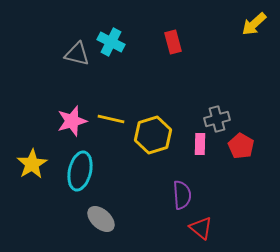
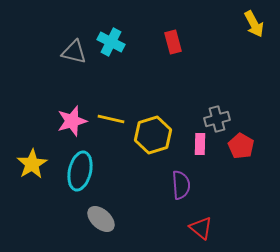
yellow arrow: rotated 76 degrees counterclockwise
gray triangle: moved 3 px left, 2 px up
purple semicircle: moved 1 px left, 10 px up
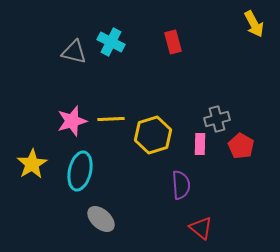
yellow line: rotated 16 degrees counterclockwise
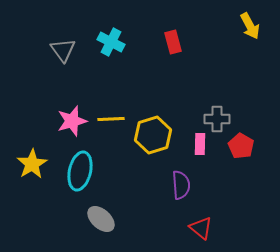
yellow arrow: moved 4 px left, 2 px down
gray triangle: moved 11 px left, 2 px up; rotated 40 degrees clockwise
gray cross: rotated 15 degrees clockwise
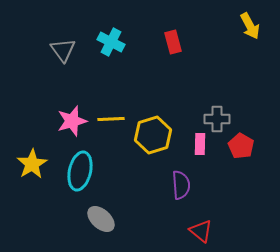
red triangle: moved 3 px down
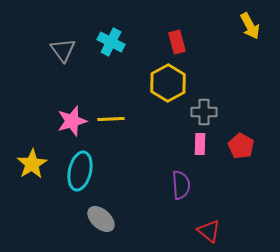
red rectangle: moved 4 px right
gray cross: moved 13 px left, 7 px up
yellow hexagon: moved 15 px right, 52 px up; rotated 12 degrees counterclockwise
red triangle: moved 8 px right
